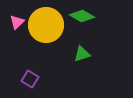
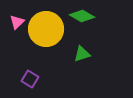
yellow circle: moved 4 px down
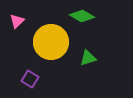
pink triangle: moved 1 px up
yellow circle: moved 5 px right, 13 px down
green triangle: moved 6 px right, 4 px down
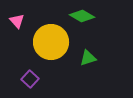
pink triangle: rotated 28 degrees counterclockwise
purple square: rotated 12 degrees clockwise
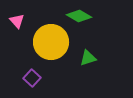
green diamond: moved 3 px left
purple square: moved 2 px right, 1 px up
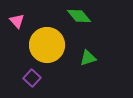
green diamond: rotated 20 degrees clockwise
yellow circle: moved 4 px left, 3 px down
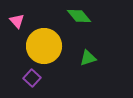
yellow circle: moved 3 px left, 1 px down
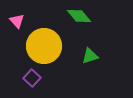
green triangle: moved 2 px right, 2 px up
